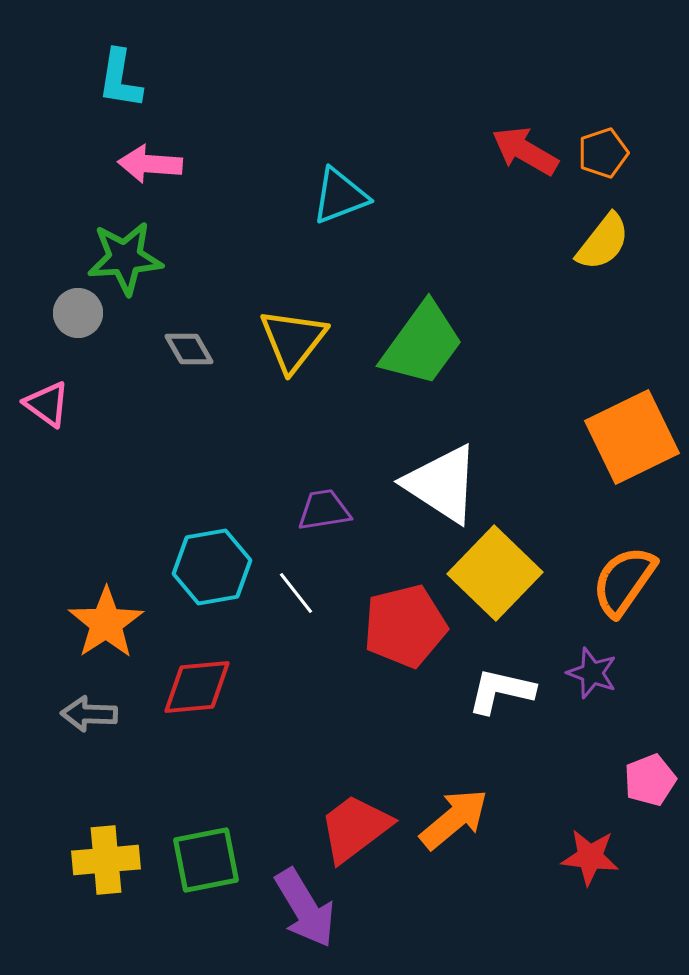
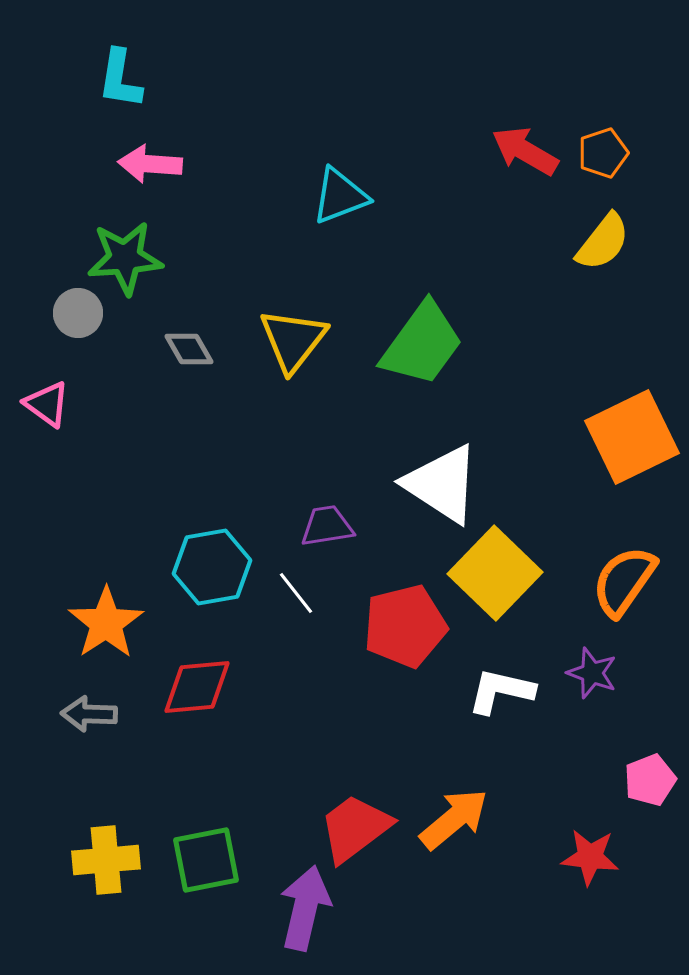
purple trapezoid: moved 3 px right, 16 px down
purple arrow: rotated 136 degrees counterclockwise
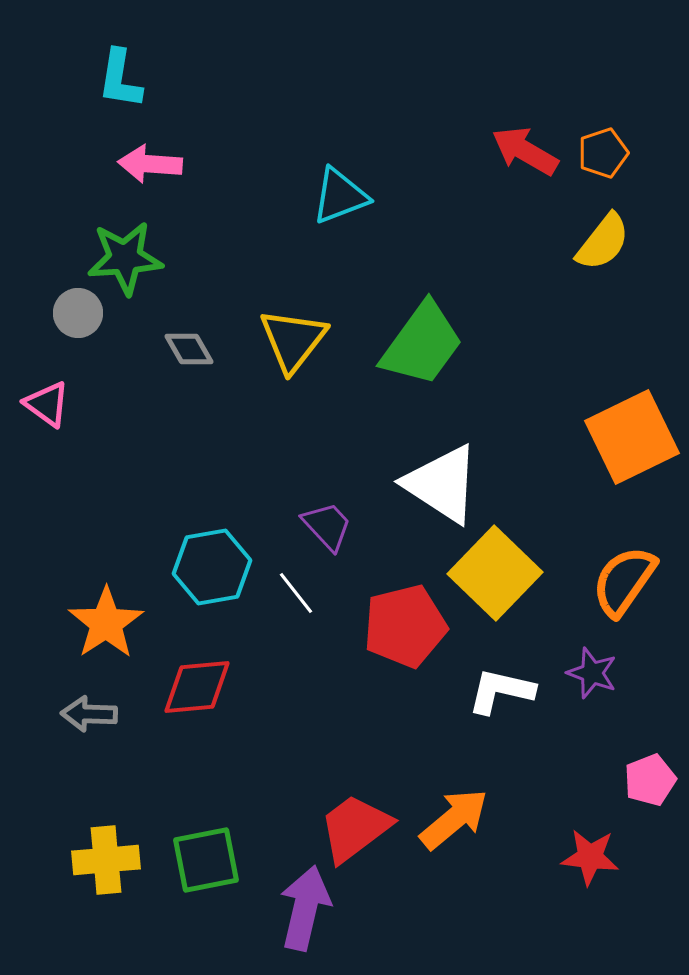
purple trapezoid: rotated 56 degrees clockwise
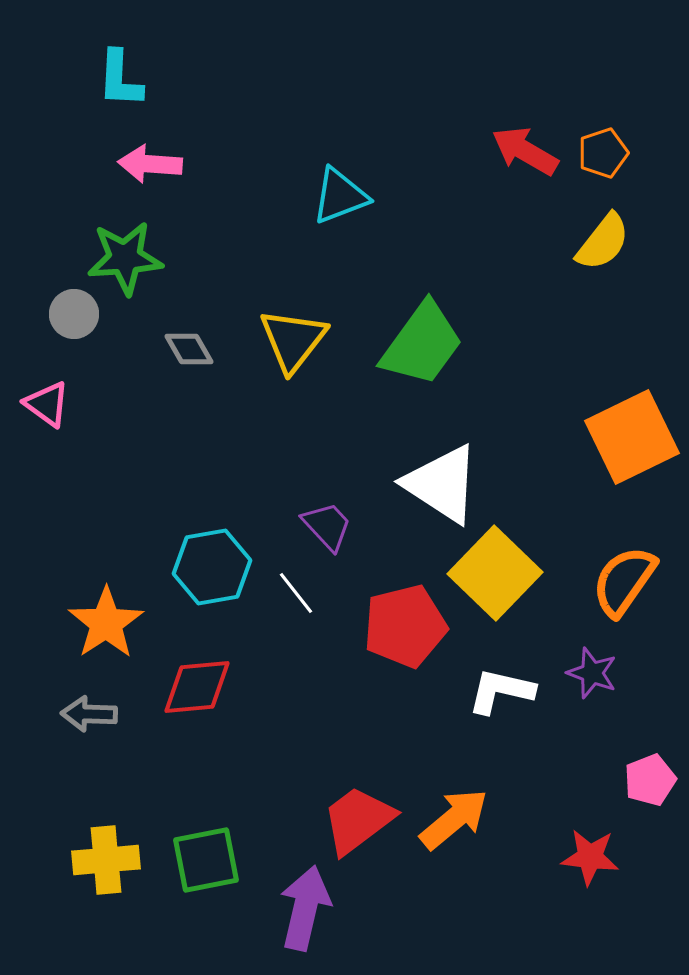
cyan L-shape: rotated 6 degrees counterclockwise
gray circle: moved 4 px left, 1 px down
red trapezoid: moved 3 px right, 8 px up
